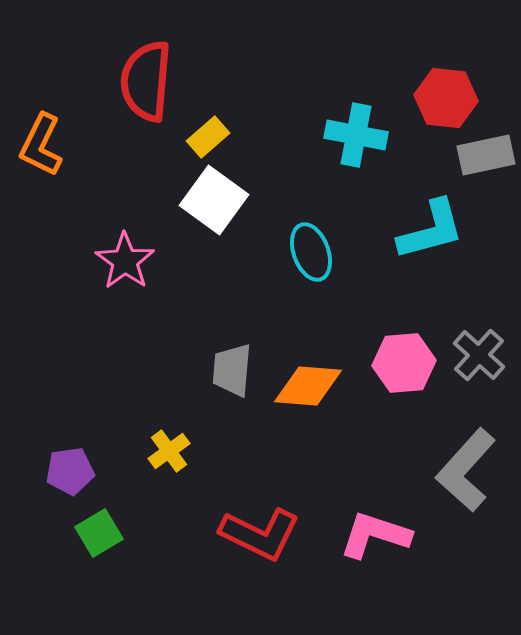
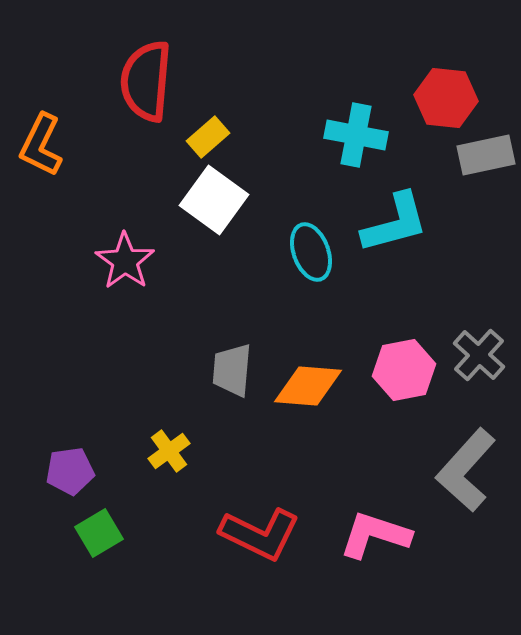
cyan L-shape: moved 36 px left, 7 px up
pink hexagon: moved 7 px down; rotated 6 degrees counterclockwise
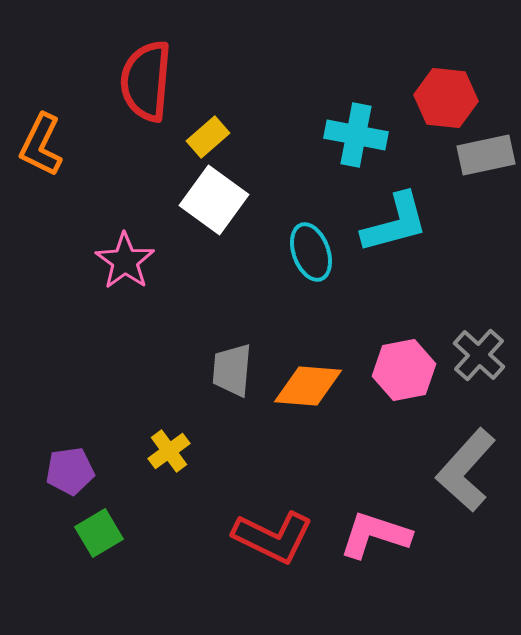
red L-shape: moved 13 px right, 3 px down
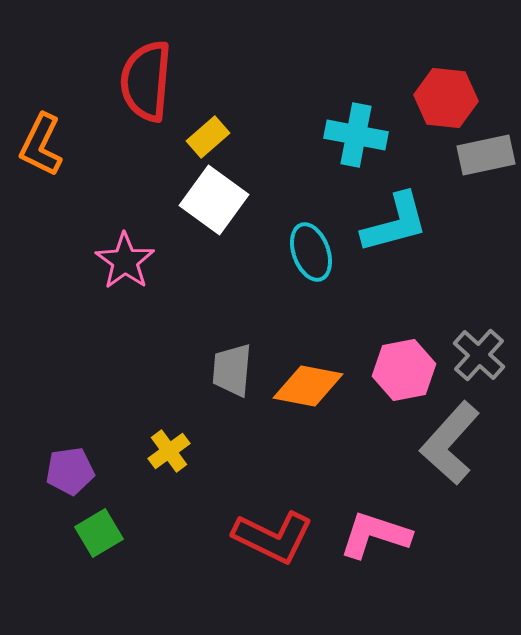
orange diamond: rotated 6 degrees clockwise
gray L-shape: moved 16 px left, 27 px up
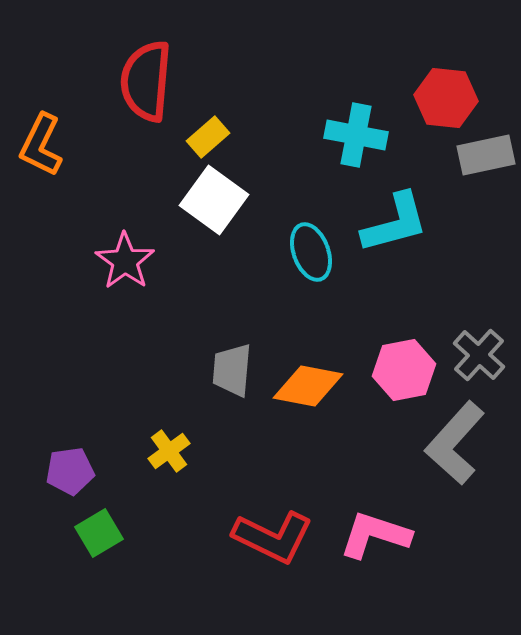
gray L-shape: moved 5 px right
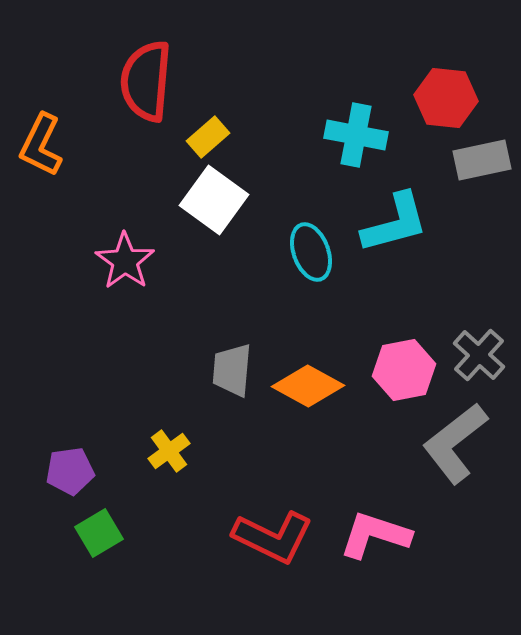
gray rectangle: moved 4 px left, 5 px down
orange diamond: rotated 18 degrees clockwise
gray L-shape: rotated 10 degrees clockwise
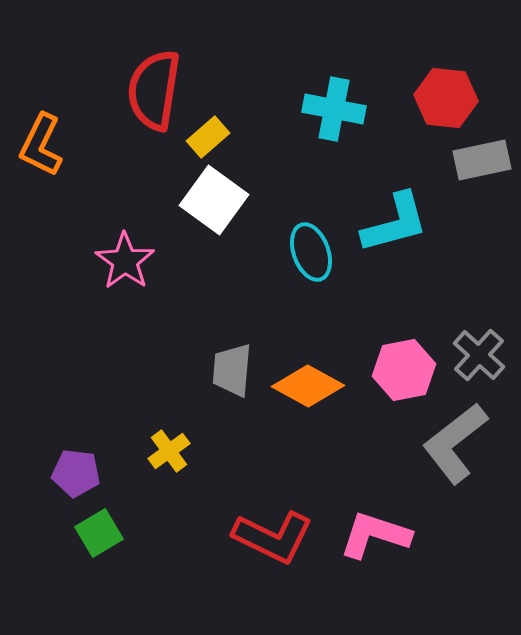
red semicircle: moved 8 px right, 9 px down; rotated 4 degrees clockwise
cyan cross: moved 22 px left, 26 px up
purple pentagon: moved 6 px right, 2 px down; rotated 15 degrees clockwise
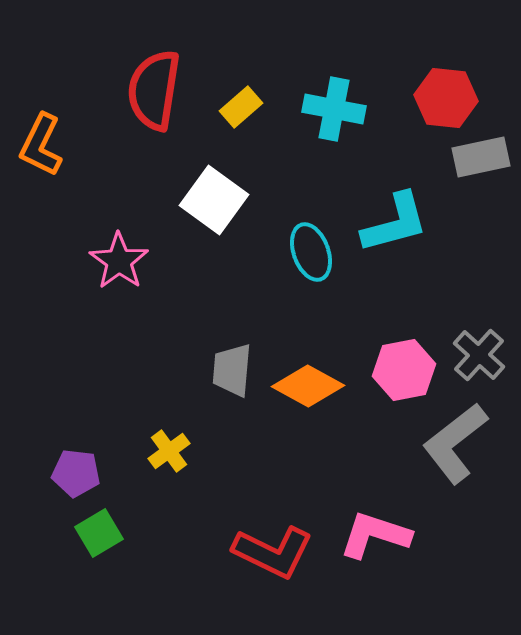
yellow rectangle: moved 33 px right, 30 px up
gray rectangle: moved 1 px left, 3 px up
pink star: moved 6 px left
red L-shape: moved 15 px down
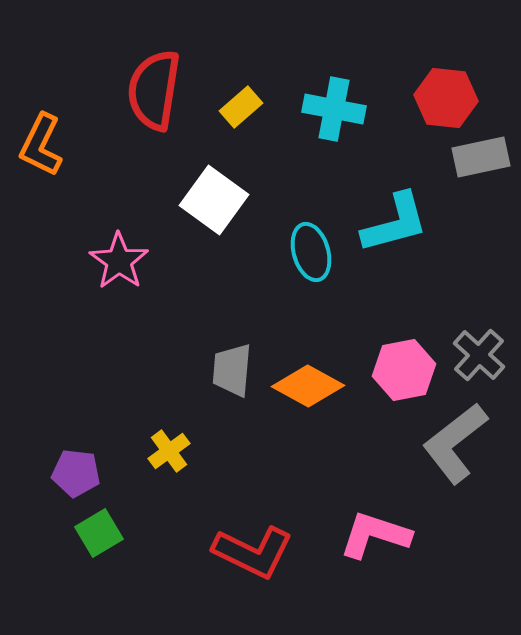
cyan ellipse: rotated 4 degrees clockwise
red L-shape: moved 20 px left
